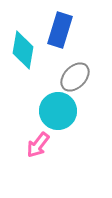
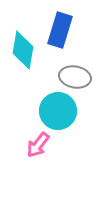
gray ellipse: rotated 56 degrees clockwise
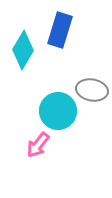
cyan diamond: rotated 21 degrees clockwise
gray ellipse: moved 17 px right, 13 px down
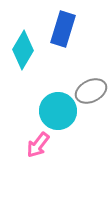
blue rectangle: moved 3 px right, 1 px up
gray ellipse: moved 1 px left, 1 px down; rotated 36 degrees counterclockwise
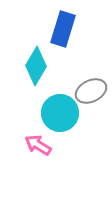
cyan diamond: moved 13 px right, 16 px down
cyan circle: moved 2 px right, 2 px down
pink arrow: rotated 84 degrees clockwise
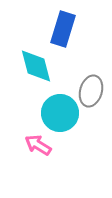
cyan diamond: rotated 45 degrees counterclockwise
gray ellipse: rotated 48 degrees counterclockwise
